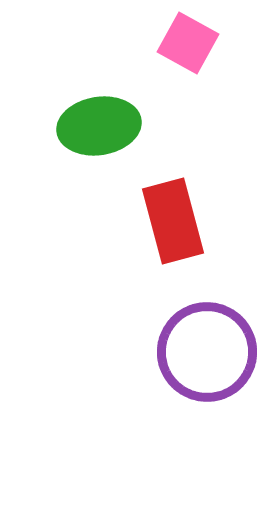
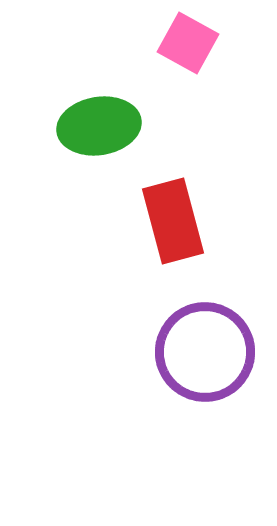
purple circle: moved 2 px left
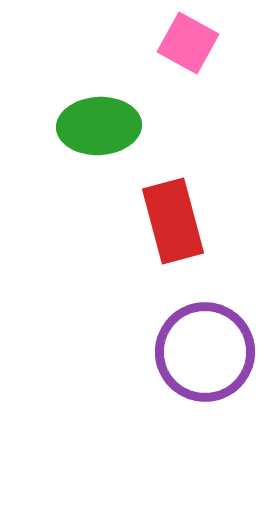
green ellipse: rotated 6 degrees clockwise
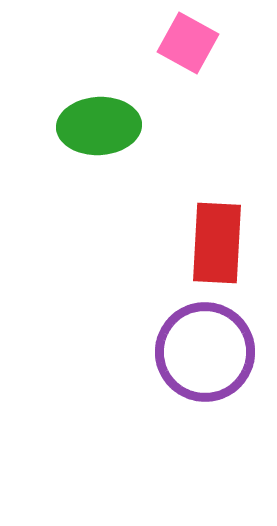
red rectangle: moved 44 px right, 22 px down; rotated 18 degrees clockwise
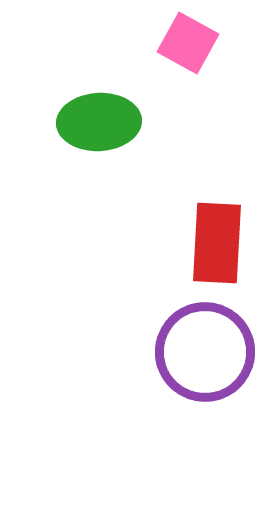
green ellipse: moved 4 px up
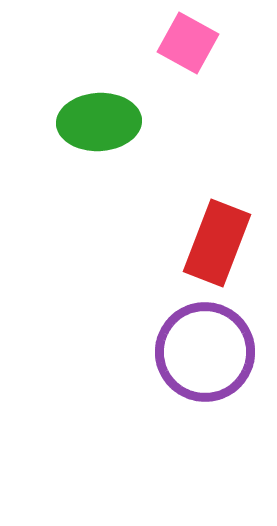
red rectangle: rotated 18 degrees clockwise
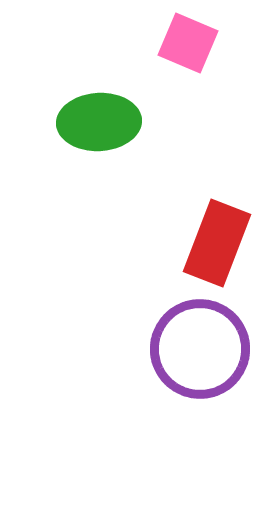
pink square: rotated 6 degrees counterclockwise
purple circle: moved 5 px left, 3 px up
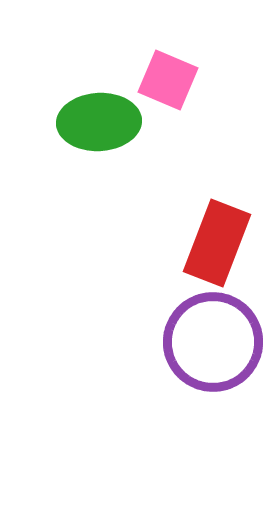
pink square: moved 20 px left, 37 px down
purple circle: moved 13 px right, 7 px up
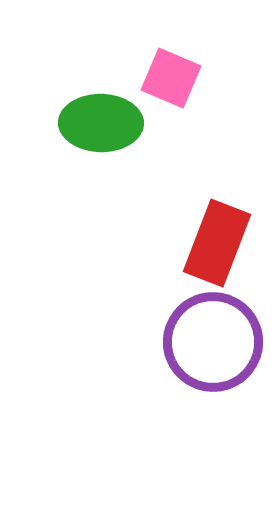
pink square: moved 3 px right, 2 px up
green ellipse: moved 2 px right, 1 px down; rotated 4 degrees clockwise
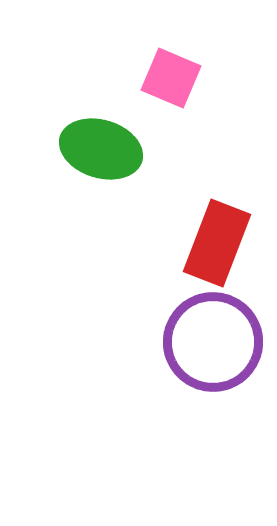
green ellipse: moved 26 px down; rotated 16 degrees clockwise
